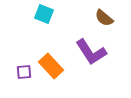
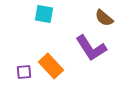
cyan square: rotated 12 degrees counterclockwise
purple L-shape: moved 4 px up
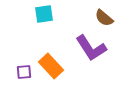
cyan square: rotated 18 degrees counterclockwise
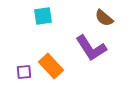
cyan square: moved 1 px left, 2 px down
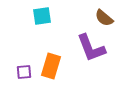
cyan square: moved 1 px left
purple L-shape: rotated 12 degrees clockwise
orange rectangle: rotated 60 degrees clockwise
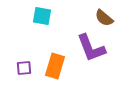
cyan square: rotated 18 degrees clockwise
orange rectangle: moved 4 px right
purple square: moved 4 px up
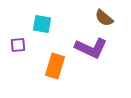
cyan square: moved 8 px down
purple L-shape: rotated 44 degrees counterclockwise
purple square: moved 6 px left, 23 px up
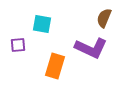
brown semicircle: rotated 72 degrees clockwise
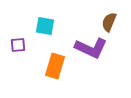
brown semicircle: moved 5 px right, 4 px down
cyan square: moved 3 px right, 2 px down
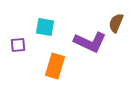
brown semicircle: moved 7 px right, 1 px down
cyan square: moved 1 px down
purple L-shape: moved 1 px left, 6 px up
